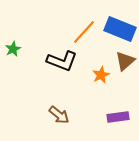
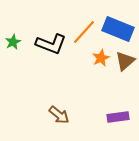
blue rectangle: moved 2 px left
green star: moved 7 px up
black L-shape: moved 11 px left, 17 px up
orange star: moved 17 px up
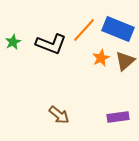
orange line: moved 2 px up
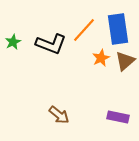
blue rectangle: rotated 60 degrees clockwise
purple rectangle: rotated 20 degrees clockwise
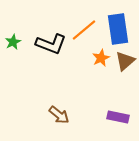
orange line: rotated 8 degrees clockwise
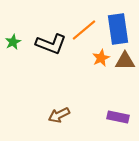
brown triangle: rotated 40 degrees clockwise
brown arrow: rotated 115 degrees clockwise
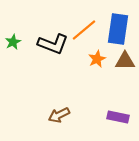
blue rectangle: rotated 16 degrees clockwise
black L-shape: moved 2 px right
orange star: moved 4 px left, 1 px down
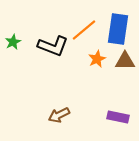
black L-shape: moved 2 px down
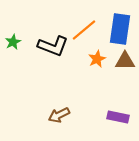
blue rectangle: moved 2 px right
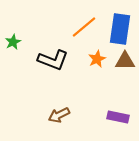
orange line: moved 3 px up
black L-shape: moved 14 px down
